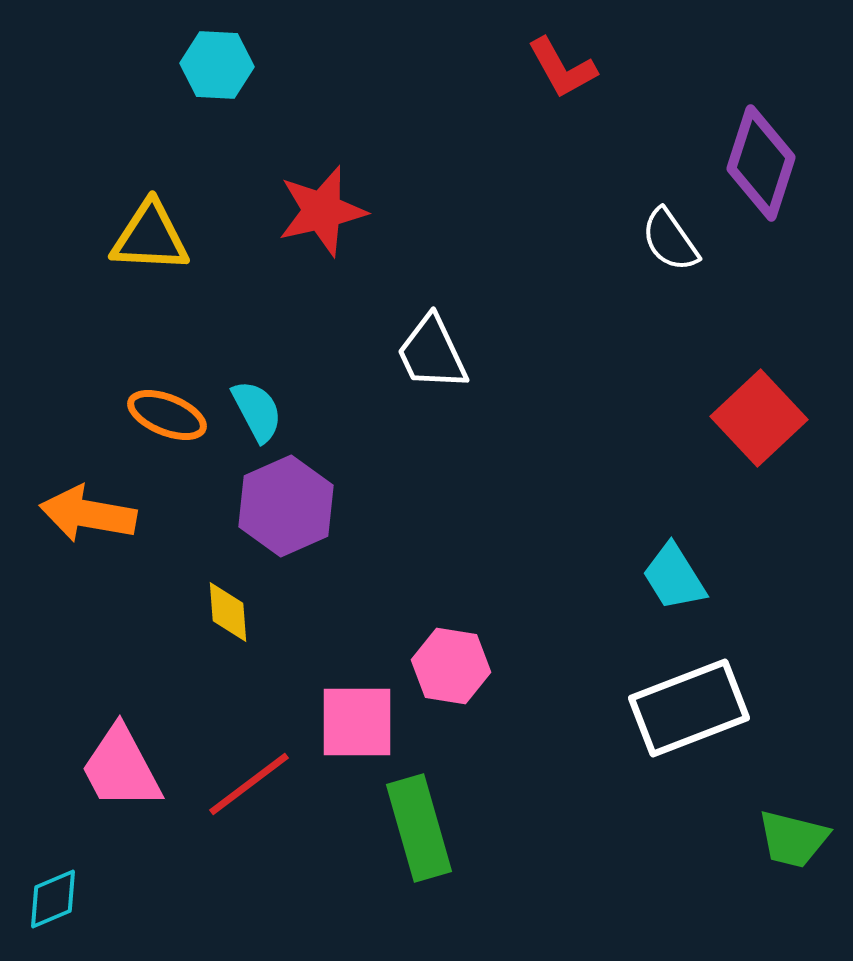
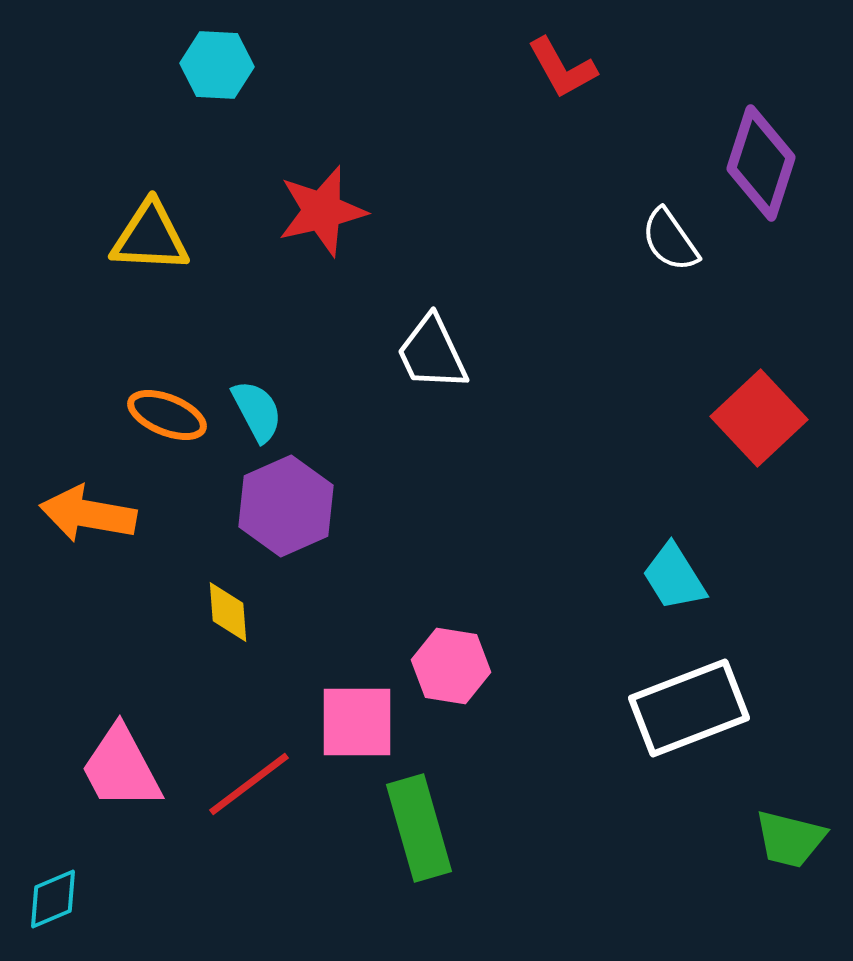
green trapezoid: moved 3 px left
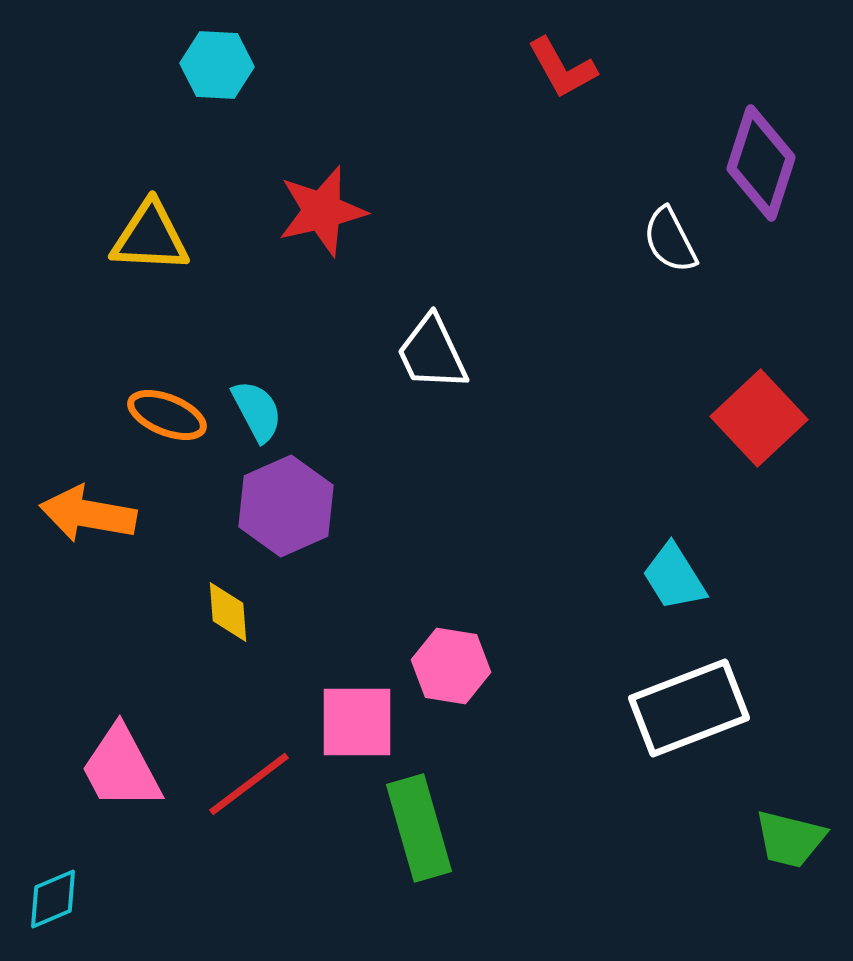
white semicircle: rotated 8 degrees clockwise
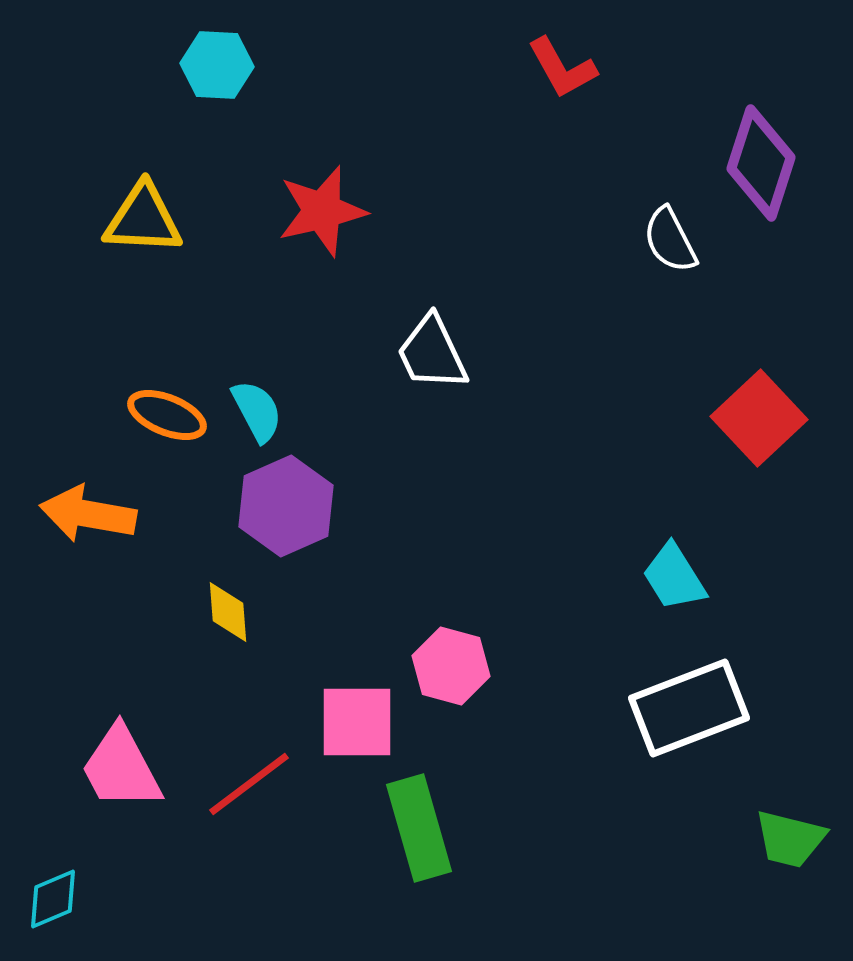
yellow triangle: moved 7 px left, 18 px up
pink hexagon: rotated 6 degrees clockwise
